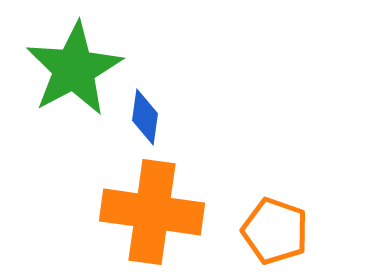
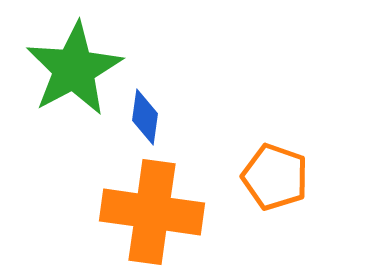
orange pentagon: moved 54 px up
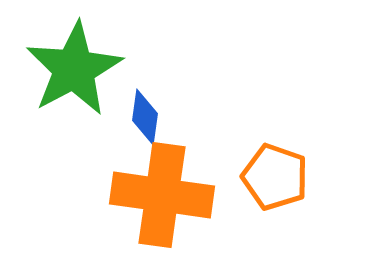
orange cross: moved 10 px right, 17 px up
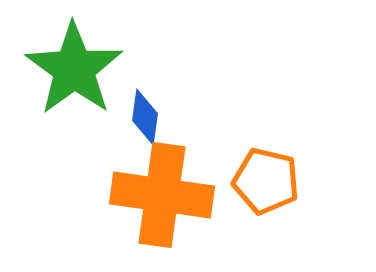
green star: rotated 8 degrees counterclockwise
orange pentagon: moved 9 px left, 4 px down; rotated 6 degrees counterclockwise
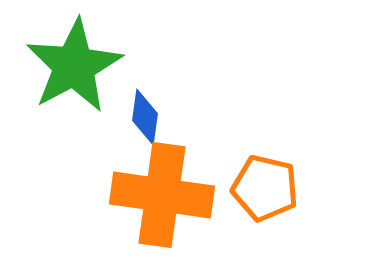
green star: moved 3 px up; rotated 8 degrees clockwise
orange pentagon: moved 1 px left, 7 px down
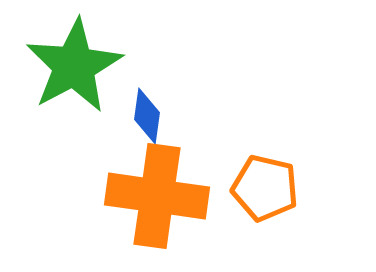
blue diamond: moved 2 px right, 1 px up
orange cross: moved 5 px left, 1 px down
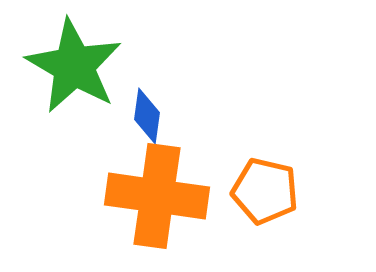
green star: rotated 14 degrees counterclockwise
orange pentagon: moved 3 px down
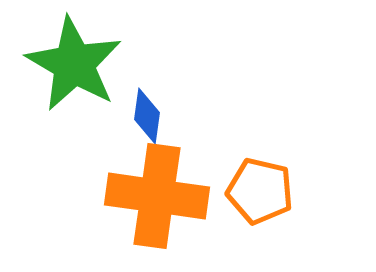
green star: moved 2 px up
orange pentagon: moved 5 px left
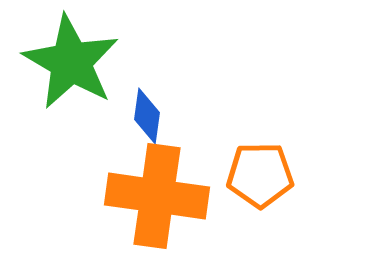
green star: moved 3 px left, 2 px up
orange pentagon: moved 16 px up; rotated 14 degrees counterclockwise
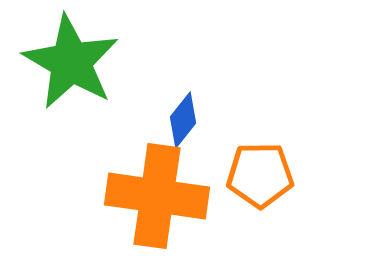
blue diamond: moved 36 px right, 4 px down; rotated 30 degrees clockwise
